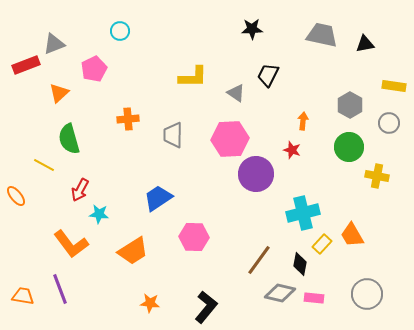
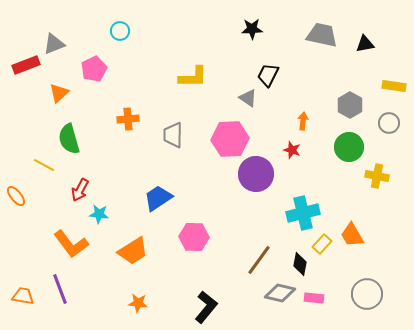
gray triangle at (236, 93): moved 12 px right, 5 px down
orange star at (150, 303): moved 12 px left
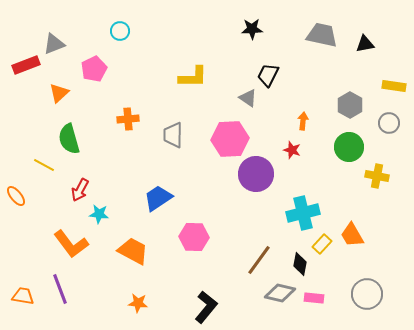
orange trapezoid at (133, 251): rotated 120 degrees counterclockwise
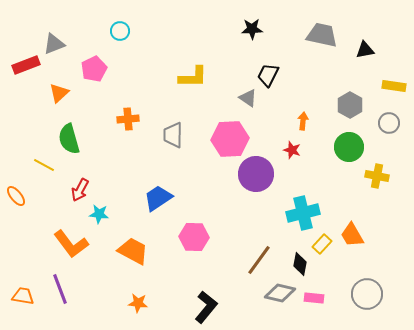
black triangle at (365, 44): moved 6 px down
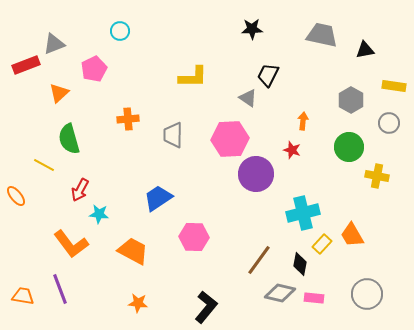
gray hexagon at (350, 105): moved 1 px right, 5 px up
